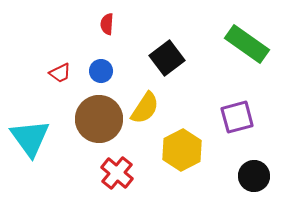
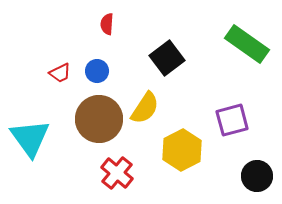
blue circle: moved 4 px left
purple square: moved 5 px left, 3 px down
black circle: moved 3 px right
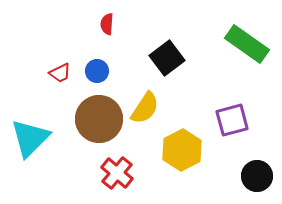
cyan triangle: rotated 21 degrees clockwise
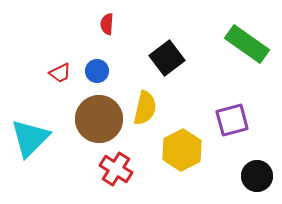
yellow semicircle: rotated 20 degrees counterclockwise
red cross: moved 1 px left, 4 px up; rotated 8 degrees counterclockwise
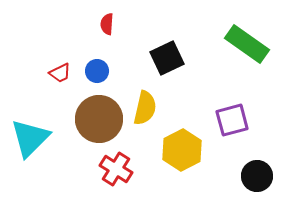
black square: rotated 12 degrees clockwise
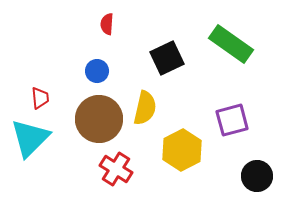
green rectangle: moved 16 px left
red trapezoid: moved 20 px left, 25 px down; rotated 70 degrees counterclockwise
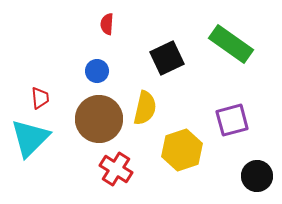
yellow hexagon: rotated 9 degrees clockwise
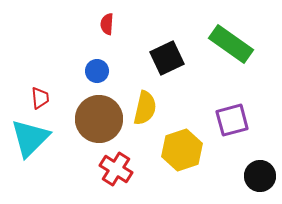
black circle: moved 3 px right
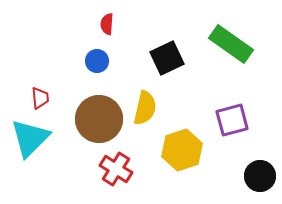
blue circle: moved 10 px up
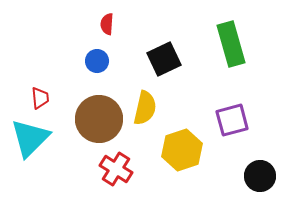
green rectangle: rotated 39 degrees clockwise
black square: moved 3 px left, 1 px down
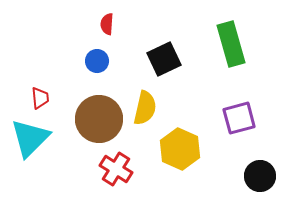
purple square: moved 7 px right, 2 px up
yellow hexagon: moved 2 px left, 1 px up; rotated 18 degrees counterclockwise
